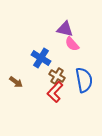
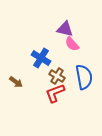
blue semicircle: moved 3 px up
red L-shape: moved 1 px down; rotated 25 degrees clockwise
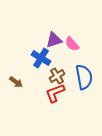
purple triangle: moved 11 px left, 11 px down; rotated 30 degrees counterclockwise
brown cross: rotated 28 degrees clockwise
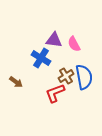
purple triangle: rotated 24 degrees clockwise
pink semicircle: moved 2 px right; rotated 14 degrees clockwise
brown cross: moved 9 px right
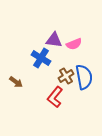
pink semicircle: rotated 84 degrees counterclockwise
red L-shape: moved 4 px down; rotated 30 degrees counterclockwise
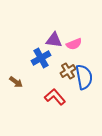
blue cross: rotated 30 degrees clockwise
brown cross: moved 2 px right, 5 px up
red L-shape: rotated 100 degrees clockwise
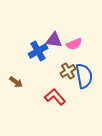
blue cross: moved 3 px left, 7 px up
blue semicircle: moved 1 px up
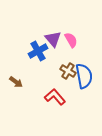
purple triangle: moved 1 px left, 1 px up; rotated 42 degrees clockwise
pink semicircle: moved 3 px left, 4 px up; rotated 98 degrees counterclockwise
brown cross: rotated 28 degrees counterclockwise
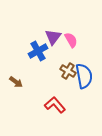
purple triangle: moved 2 px up; rotated 18 degrees clockwise
red L-shape: moved 8 px down
